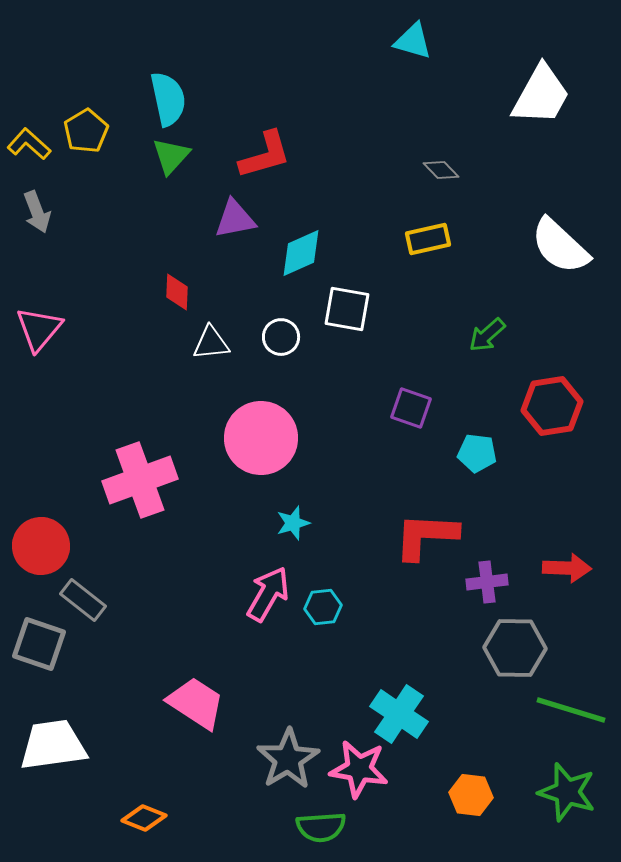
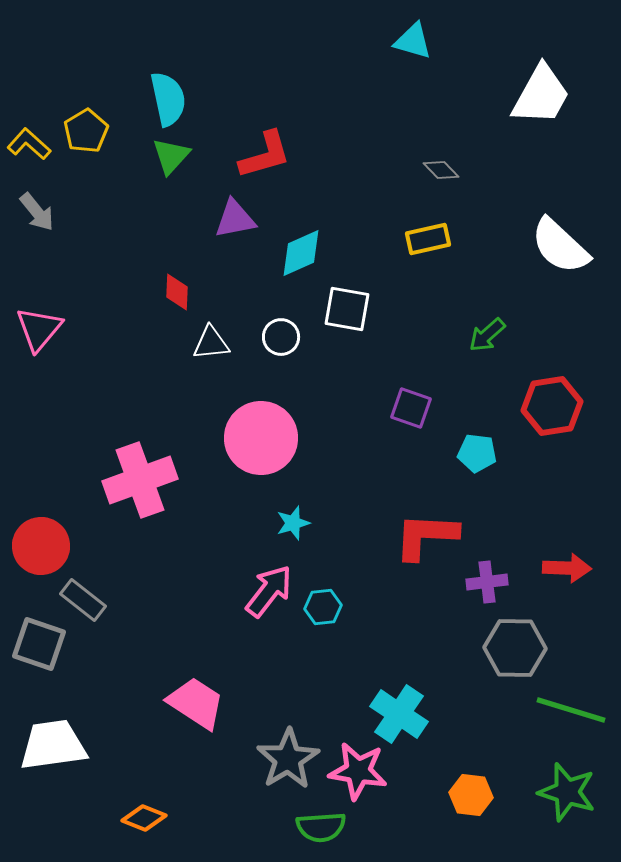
gray arrow at (37, 212): rotated 18 degrees counterclockwise
pink arrow at (268, 594): moved 1 px right, 3 px up; rotated 8 degrees clockwise
pink star at (359, 769): moved 1 px left, 2 px down
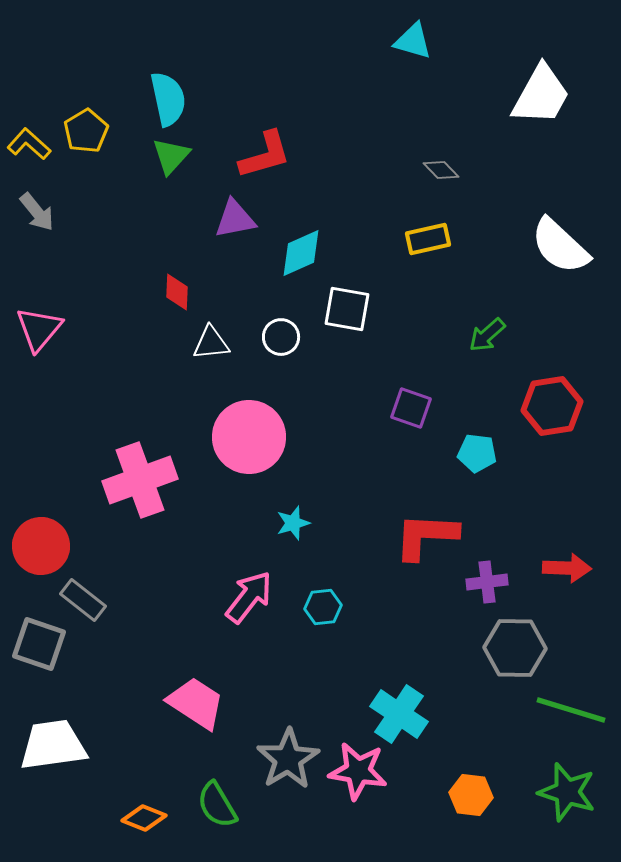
pink circle at (261, 438): moved 12 px left, 1 px up
pink arrow at (269, 591): moved 20 px left, 6 px down
green semicircle at (321, 827): moved 104 px left, 22 px up; rotated 63 degrees clockwise
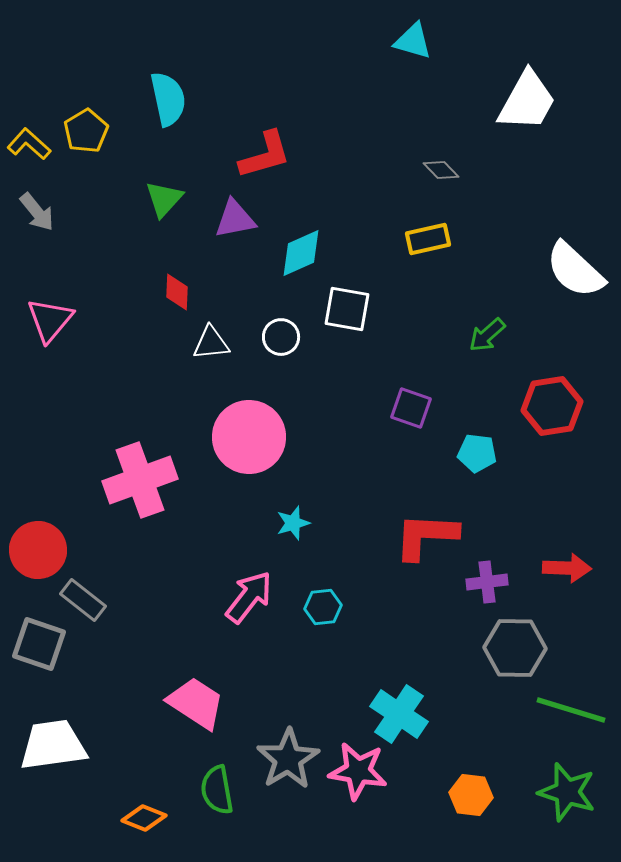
white trapezoid at (541, 95): moved 14 px left, 6 px down
green triangle at (171, 156): moved 7 px left, 43 px down
white semicircle at (560, 246): moved 15 px right, 24 px down
pink triangle at (39, 329): moved 11 px right, 9 px up
red circle at (41, 546): moved 3 px left, 4 px down
green semicircle at (217, 805): moved 15 px up; rotated 21 degrees clockwise
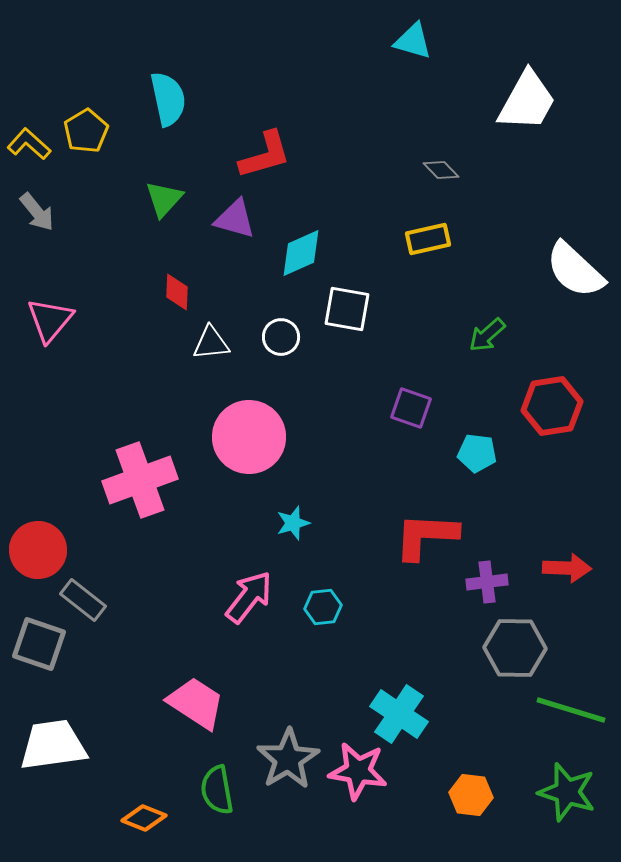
purple triangle at (235, 219): rotated 27 degrees clockwise
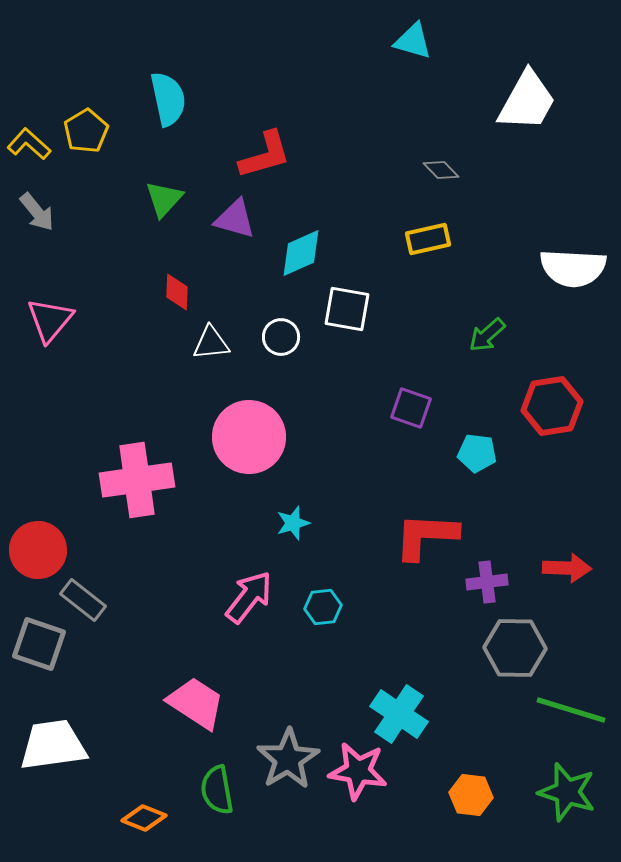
white semicircle at (575, 270): moved 2 px left, 2 px up; rotated 40 degrees counterclockwise
pink cross at (140, 480): moved 3 px left; rotated 12 degrees clockwise
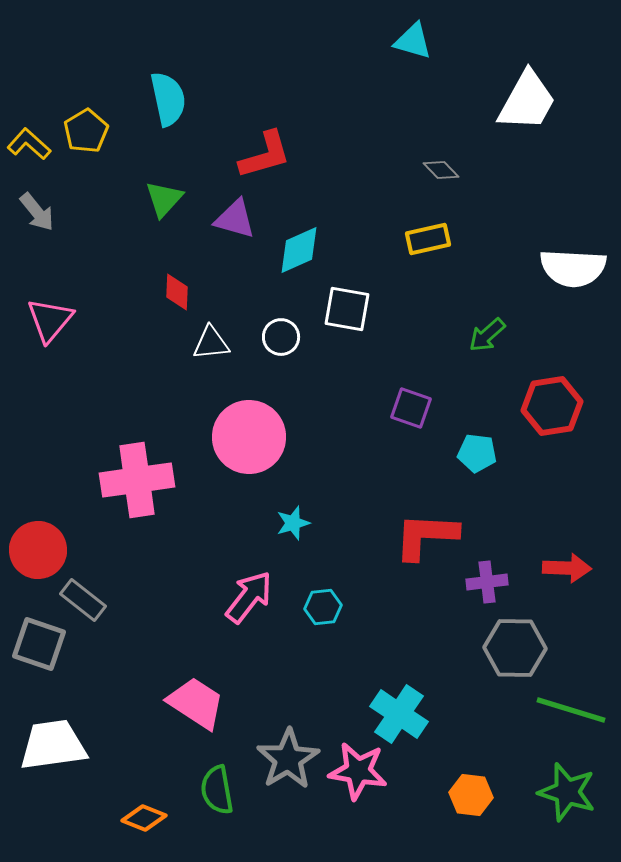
cyan diamond at (301, 253): moved 2 px left, 3 px up
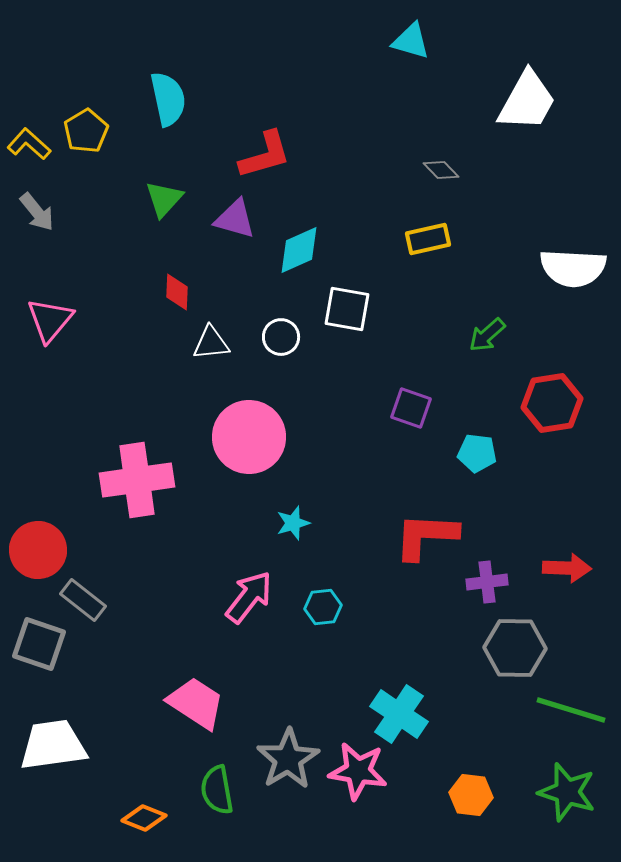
cyan triangle at (413, 41): moved 2 px left
red hexagon at (552, 406): moved 3 px up
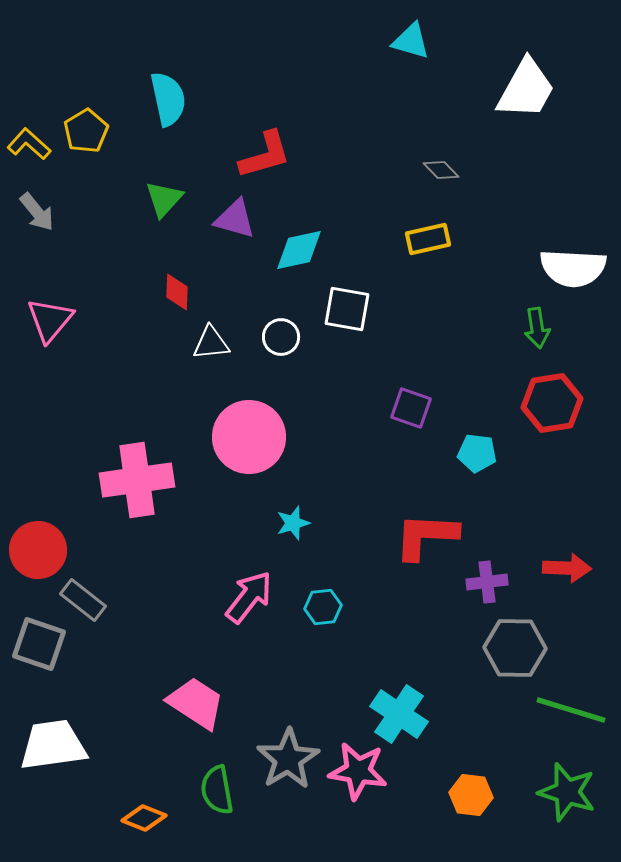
white trapezoid at (527, 101): moved 1 px left, 12 px up
cyan diamond at (299, 250): rotated 12 degrees clockwise
green arrow at (487, 335): moved 50 px right, 7 px up; rotated 57 degrees counterclockwise
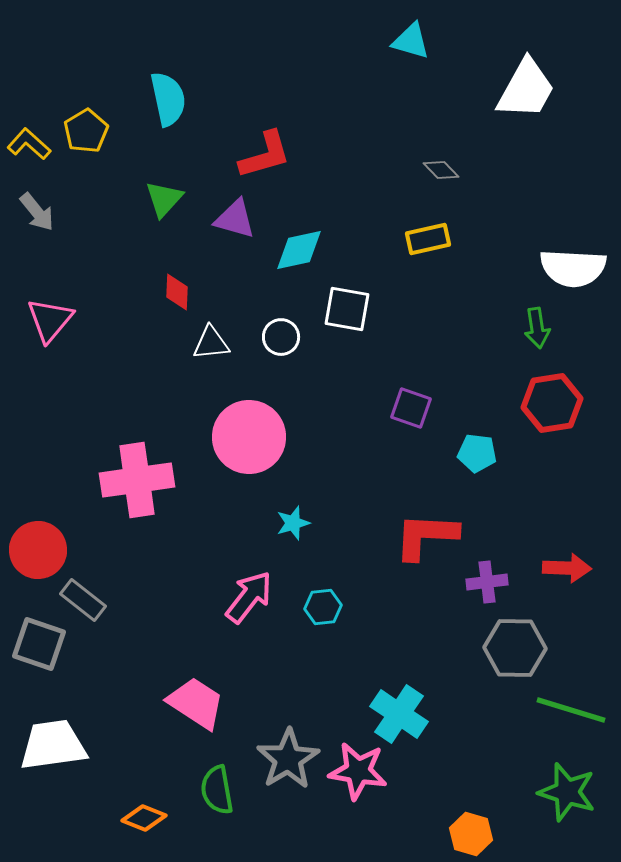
orange hexagon at (471, 795): moved 39 px down; rotated 9 degrees clockwise
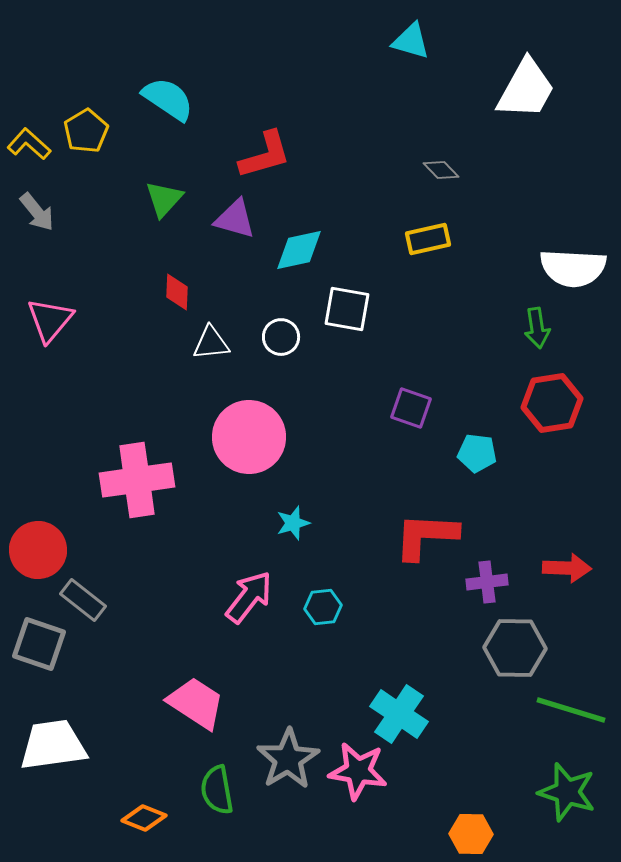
cyan semicircle at (168, 99): rotated 44 degrees counterclockwise
orange hexagon at (471, 834): rotated 15 degrees counterclockwise
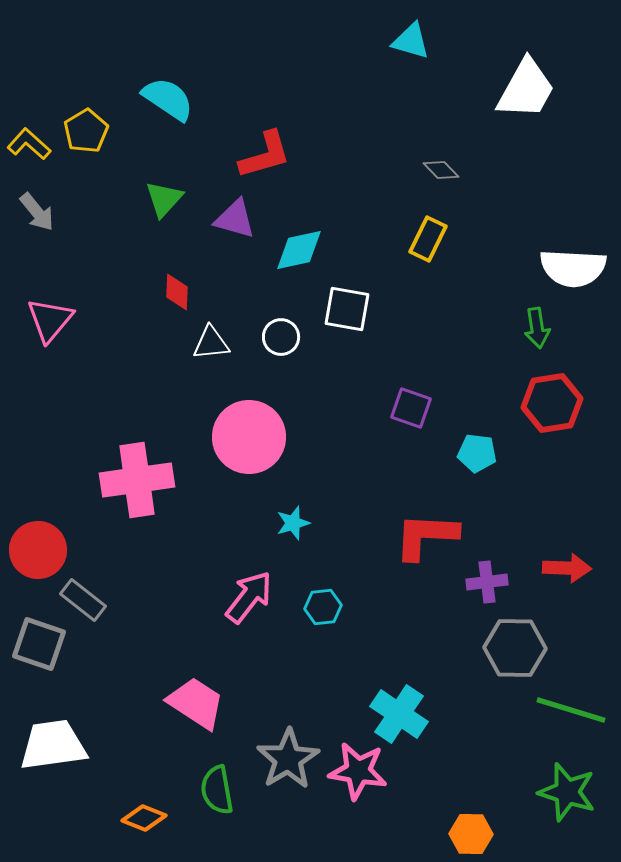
yellow rectangle at (428, 239): rotated 51 degrees counterclockwise
